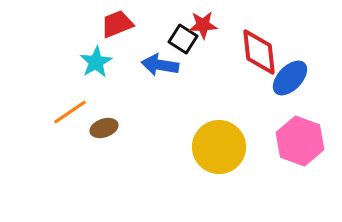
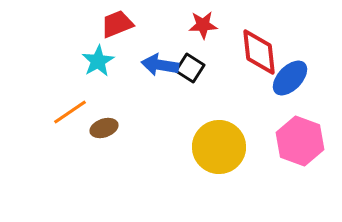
black square: moved 7 px right, 29 px down
cyan star: moved 2 px right, 1 px up
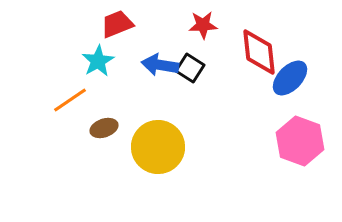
orange line: moved 12 px up
yellow circle: moved 61 px left
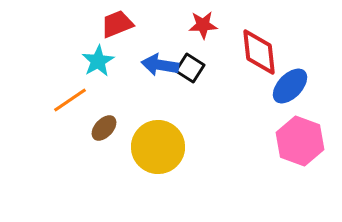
blue ellipse: moved 8 px down
brown ellipse: rotated 28 degrees counterclockwise
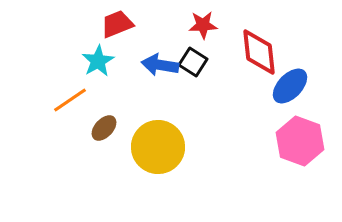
black square: moved 3 px right, 6 px up
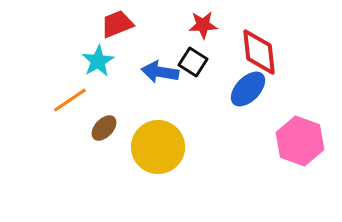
blue arrow: moved 7 px down
blue ellipse: moved 42 px left, 3 px down
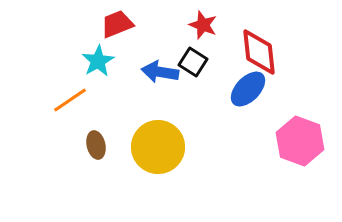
red star: rotated 24 degrees clockwise
brown ellipse: moved 8 px left, 17 px down; rotated 56 degrees counterclockwise
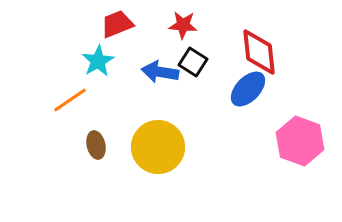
red star: moved 20 px left; rotated 16 degrees counterclockwise
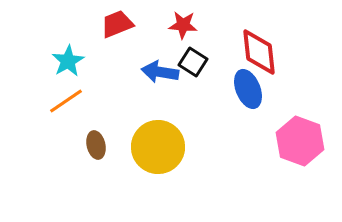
cyan star: moved 30 px left
blue ellipse: rotated 66 degrees counterclockwise
orange line: moved 4 px left, 1 px down
